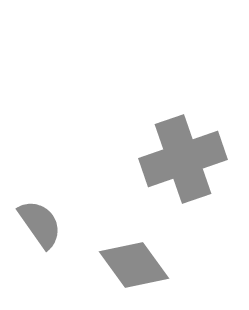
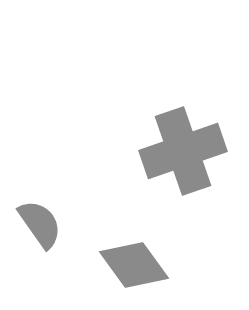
gray cross: moved 8 px up
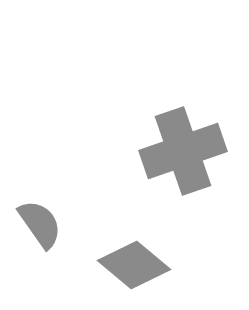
gray diamond: rotated 14 degrees counterclockwise
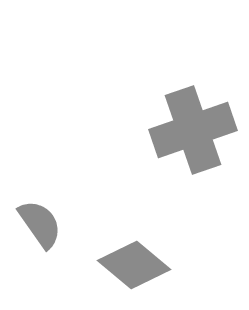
gray cross: moved 10 px right, 21 px up
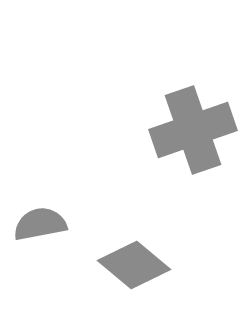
gray semicircle: rotated 66 degrees counterclockwise
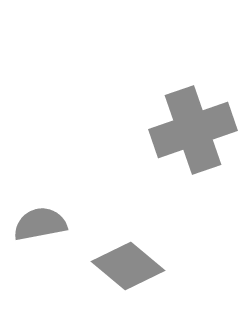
gray diamond: moved 6 px left, 1 px down
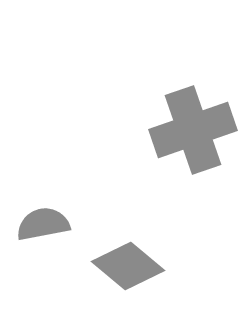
gray semicircle: moved 3 px right
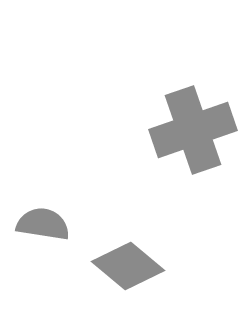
gray semicircle: rotated 20 degrees clockwise
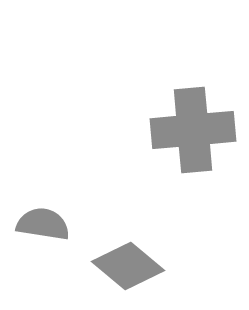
gray cross: rotated 14 degrees clockwise
